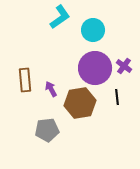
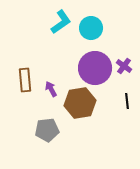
cyan L-shape: moved 1 px right, 5 px down
cyan circle: moved 2 px left, 2 px up
black line: moved 10 px right, 4 px down
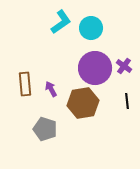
brown rectangle: moved 4 px down
brown hexagon: moved 3 px right
gray pentagon: moved 2 px left, 1 px up; rotated 25 degrees clockwise
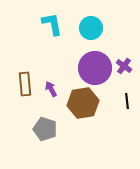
cyan L-shape: moved 9 px left, 2 px down; rotated 65 degrees counterclockwise
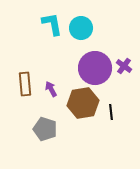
cyan circle: moved 10 px left
black line: moved 16 px left, 11 px down
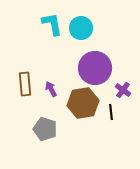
purple cross: moved 1 px left, 24 px down
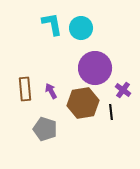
brown rectangle: moved 5 px down
purple arrow: moved 2 px down
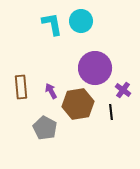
cyan circle: moved 7 px up
brown rectangle: moved 4 px left, 2 px up
brown hexagon: moved 5 px left, 1 px down
gray pentagon: moved 1 px up; rotated 10 degrees clockwise
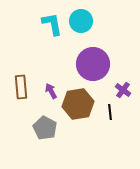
purple circle: moved 2 px left, 4 px up
black line: moved 1 px left
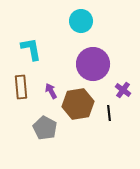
cyan L-shape: moved 21 px left, 25 px down
black line: moved 1 px left, 1 px down
